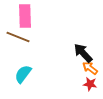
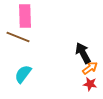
black arrow: rotated 15 degrees clockwise
orange arrow: rotated 105 degrees clockwise
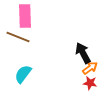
red star: moved 1 px up
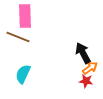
cyan semicircle: rotated 12 degrees counterclockwise
red star: moved 4 px left, 2 px up
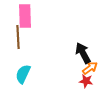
brown line: rotated 65 degrees clockwise
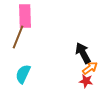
brown line: rotated 25 degrees clockwise
